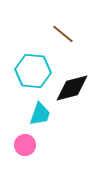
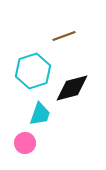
brown line: moved 1 px right, 2 px down; rotated 60 degrees counterclockwise
cyan hexagon: rotated 24 degrees counterclockwise
pink circle: moved 2 px up
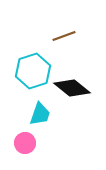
black diamond: rotated 54 degrees clockwise
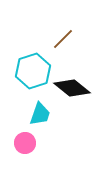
brown line: moved 1 px left, 3 px down; rotated 25 degrees counterclockwise
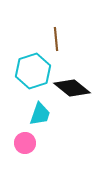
brown line: moved 7 px left; rotated 50 degrees counterclockwise
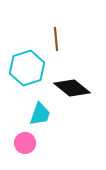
cyan hexagon: moved 6 px left, 3 px up
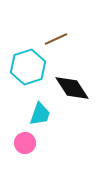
brown line: rotated 70 degrees clockwise
cyan hexagon: moved 1 px right, 1 px up
black diamond: rotated 18 degrees clockwise
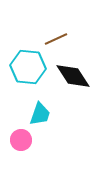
cyan hexagon: rotated 24 degrees clockwise
black diamond: moved 1 px right, 12 px up
pink circle: moved 4 px left, 3 px up
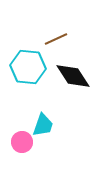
cyan trapezoid: moved 3 px right, 11 px down
pink circle: moved 1 px right, 2 px down
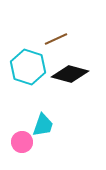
cyan hexagon: rotated 12 degrees clockwise
black diamond: moved 3 px left, 2 px up; rotated 42 degrees counterclockwise
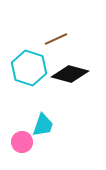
cyan hexagon: moved 1 px right, 1 px down
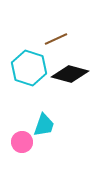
cyan trapezoid: moved 1 px right
